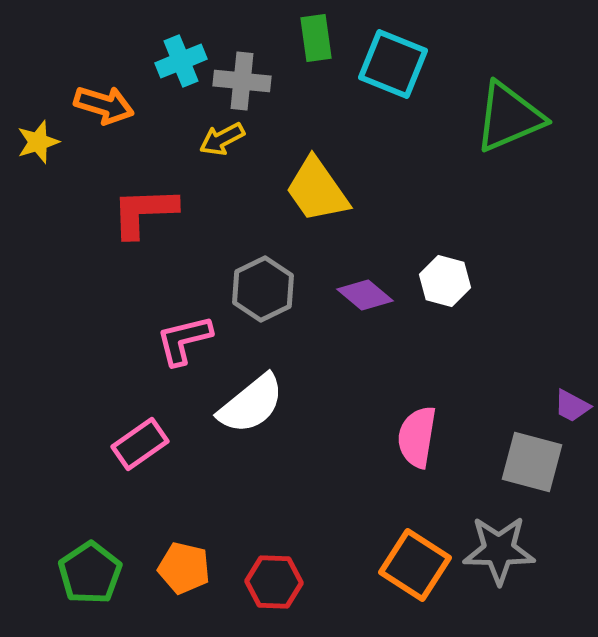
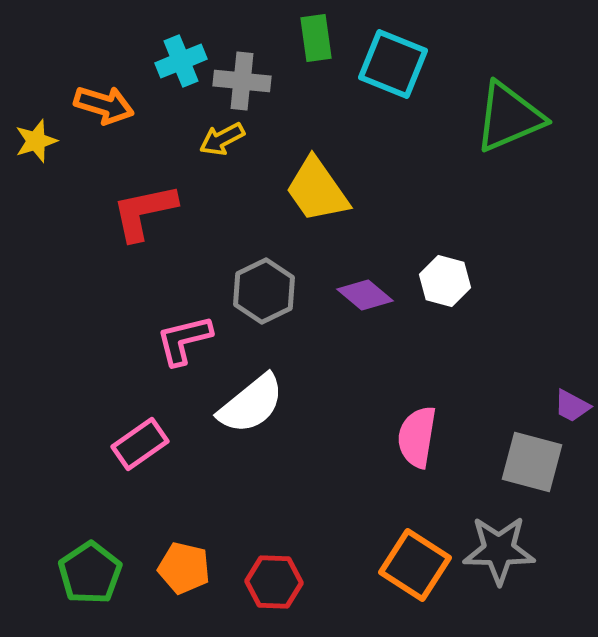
yellow star: moved 2 px left, 1 px up
red L-shape: rotated 10 degrees counterclockwise
gray hexagon: moved 1 px right, 2 px down
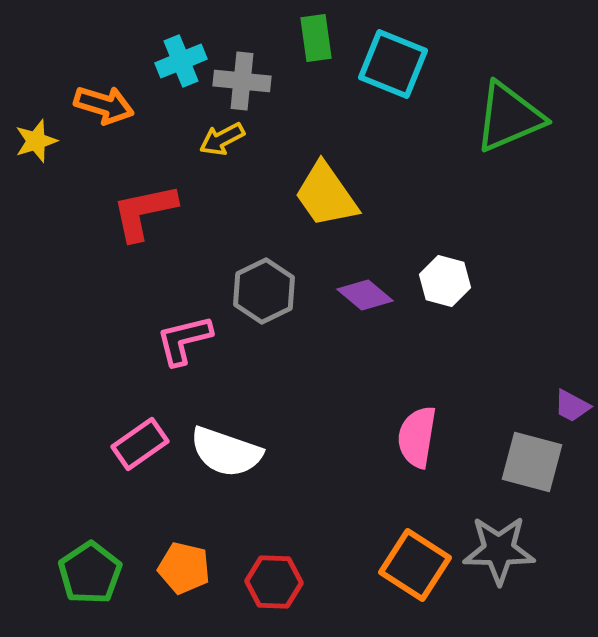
yellow trapezoid: moved 9 px right, 5 px down
white semicircle: moved 25 px left, 48 px down; rotated 58 degrees clockwise
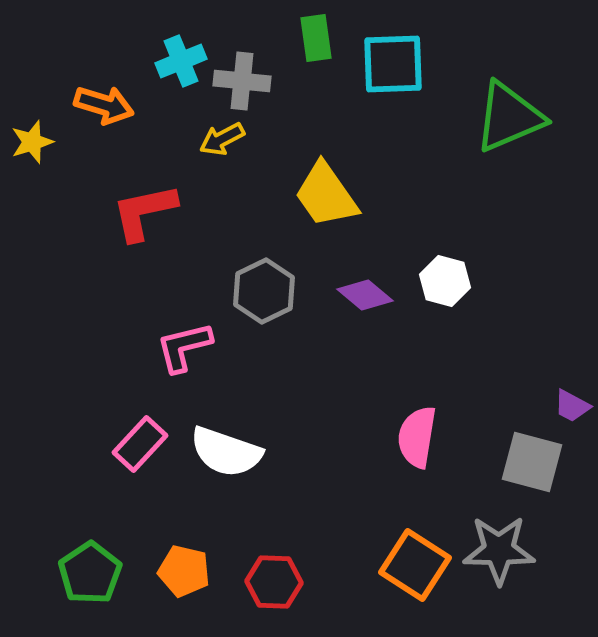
cyan square: rotated 24 degrees counterclockwise
yellow star: moved 4 px left, 1 px down
pink L-shape: moved 7 px down
pink rectangle: rotated 12 degrees counterclockwise
orange pentagon: moved 3 px down
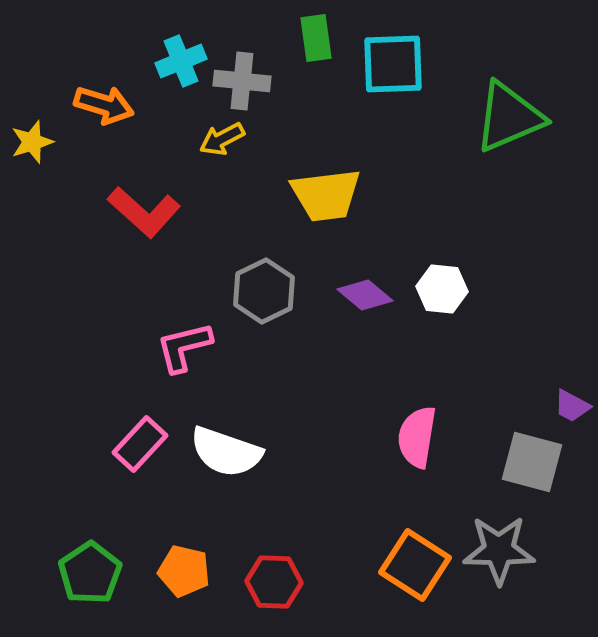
yellow trapezoid: rotated 62 degrees counterclockwise
red L-shape: rotated 126 degrees counterclockwise
white hexagon: moved 3 px left, 8 px down; rotated 9 degrees counterclockwise
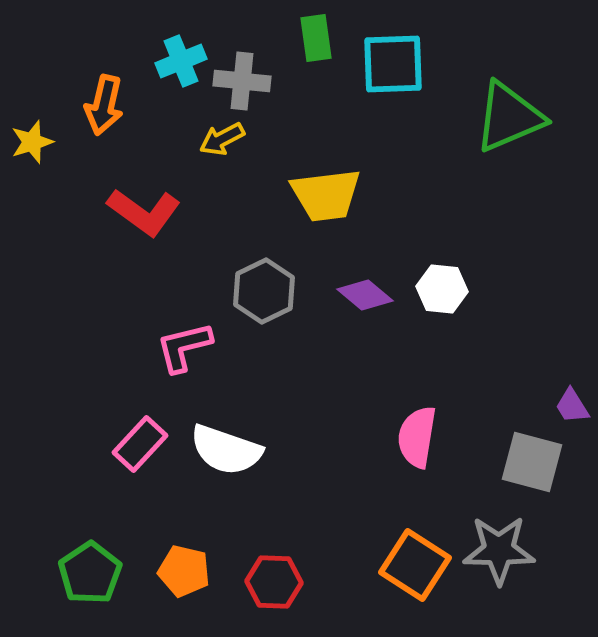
orange arrow: rotated 86 degrees clockwise
red L-shape: rotated 6 degrees counterclockwise
purple trapezoid: rotated 30 degrees clockwise
white semicircle: moved 2 px up
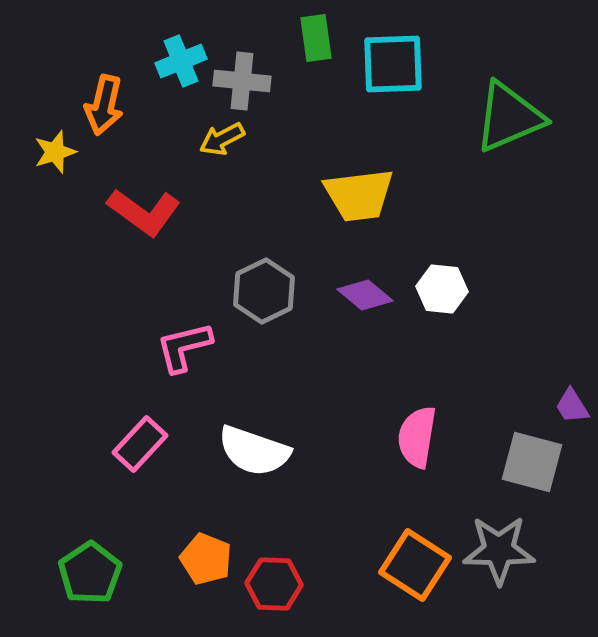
yellow star: moved 23 px right, 10 px down
yellow trapezoid: moved 33 px right
white semicircle: moved 28 px right, 1 px down
orange pentagon: moved 22 px right, 12 px up; rotated 9 degrees clockwise
red hexagon: moved 2 px down
